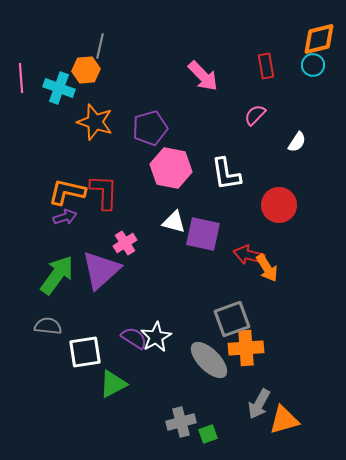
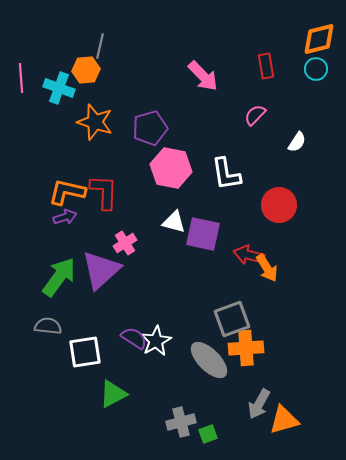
cyan circle: moved 3 px right, 4 px down
green arrow: moved 2 px right, 2 px down
white star: moved 4 px down
green triangle: moved 10 px down
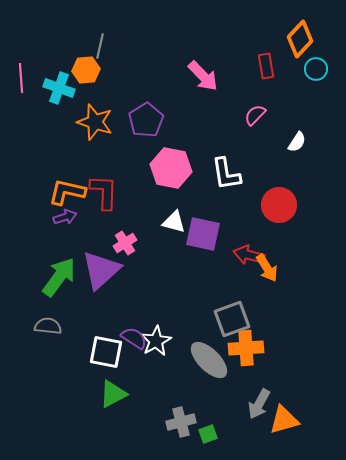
orange diamond: moved 19 px left; rotated 33 degrees counterclockwise
purple pentagon: moved 4 px left, 8 px up; rotated 16 degrees counterclockwise
white square: moved 21 px right; rotated 20 degrees clockwise
